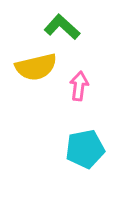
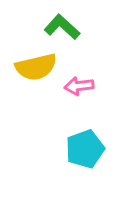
pink arrow: rotated 104 degrees counterclockwise
cyan pentagon: rotated 9 degrees counterclockwise
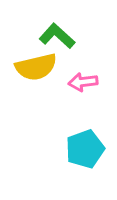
green L-shape: moved 5 px left, 9 px down
pink arrow: moved 4 px right, 4 px up
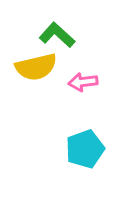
green L-shape: moved 1 px up
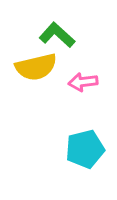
cyan pentagon: rotated 6 degrees clockwise
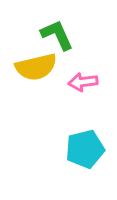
green L-shape: rotated 24 degrees clockwise
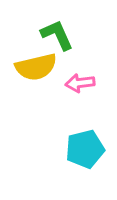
pink arrow: moved 3 px left, 1 px down
